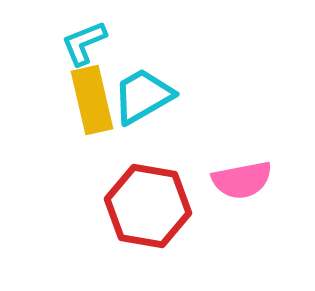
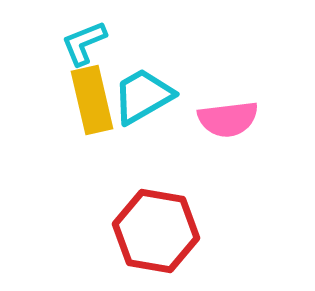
pink semicircle: moved 14 px left, 61 px up; rotated 4 degrees clockwise
red hexagon: moved 8 px right, 25 px down
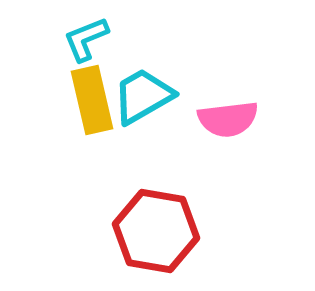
cyan L-shape: moved 2 px right, 4 px up
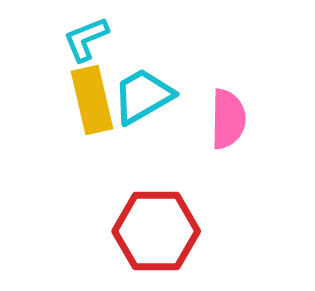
pink semicircle: rotated 82 degrees counterclockwise
red hexagon: rotated 10 degrees counterclockwise
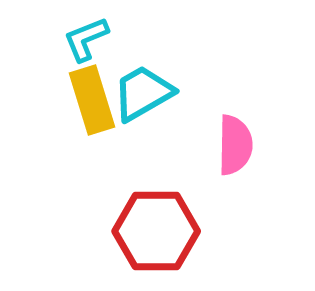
cyan trapezoid: moved 3 px up
yellow rectangle: rotated 4 degrees counterclockwise
pink semicircle: moved 7 px right, 26 px down
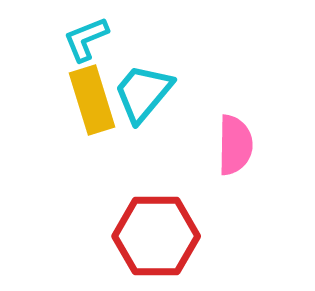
cyan trapezoid: rotated 20 degrees counterclockwise
red hexagon: moved 5 px down
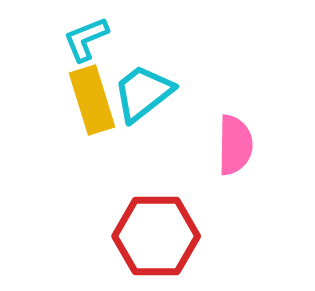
cyan trapezoid: rotated 12 degrees clockwise
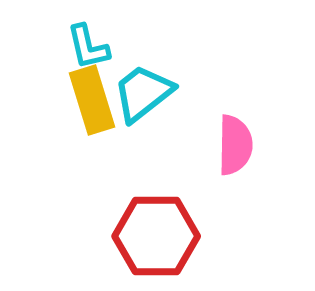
cyan L-shape: moved 2 px right, 8 px down; rotated 81 degrees counterclockwise
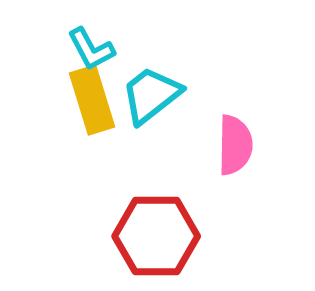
cyan L-shape: moved 3 px right, 2 px down; rotated 15 degrees counterclockwise
cyan trapezoid: moved 8 px right, 2 px down
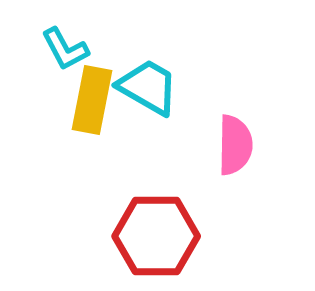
cyan L-shape: moved 26 px left
cyan trapezoid: moved 3 px left, 8 px up; rotated 68 degrees clockwise
yellow rectangle: rotated 28 degrees clockwise
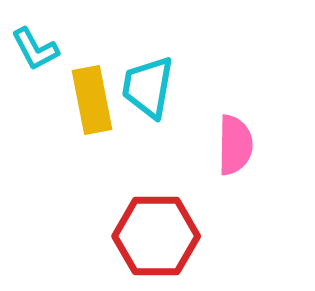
cyan L-shape: moved 30 px left
cyan trapezoid: rotated 110 degrees counterclockwise
yellow rectangle: rotated 22 degrees counterclockwise
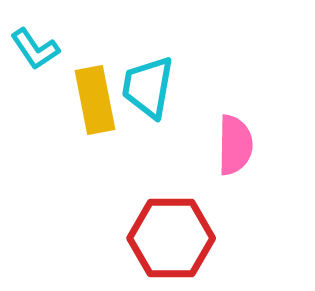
cyan L-shape: rotated 6 degrees counterclockwise
yellow rectangle: moved 3 px right
red hexagon: moved 15 px right, 2 px down
